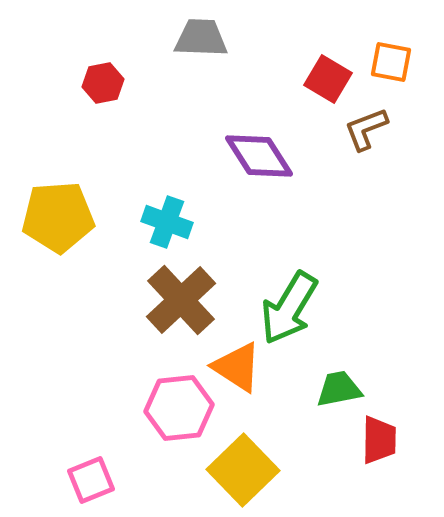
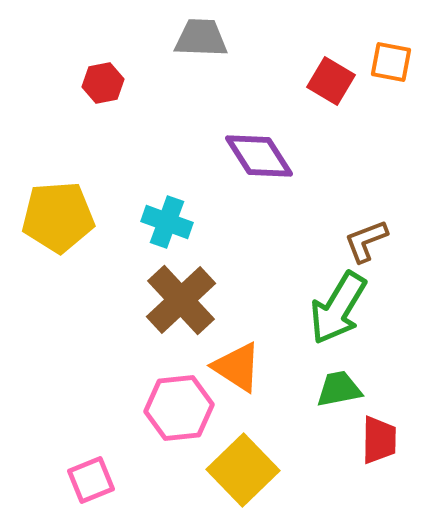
red square: moved 3 px right, 2 px down
brown L-shape: moved 112 px down
green arrow: moved 49 px right
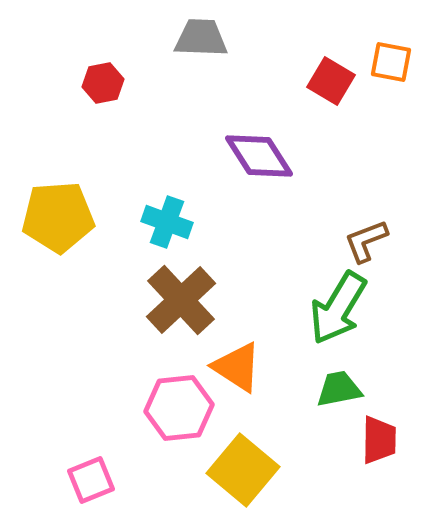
yellow square: rotated 6 degrees counterclockwise
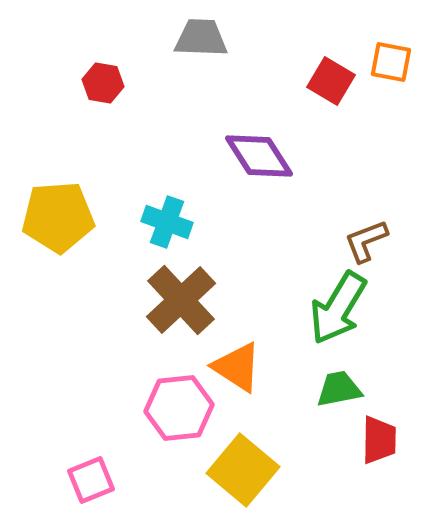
red hexagon: rotated 21 degrees clockwise
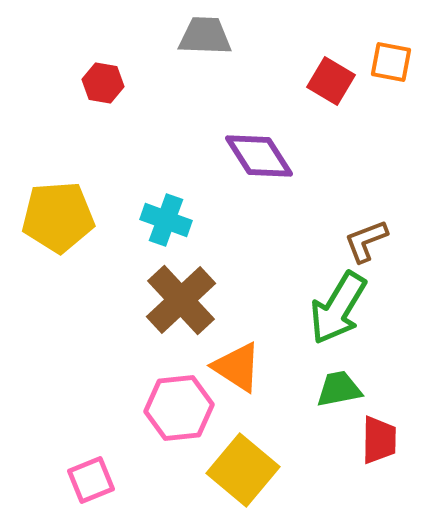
gray trapezoid: moved 4 px right, 2 px up
cyan cross: moved 1 px left, 2 px up
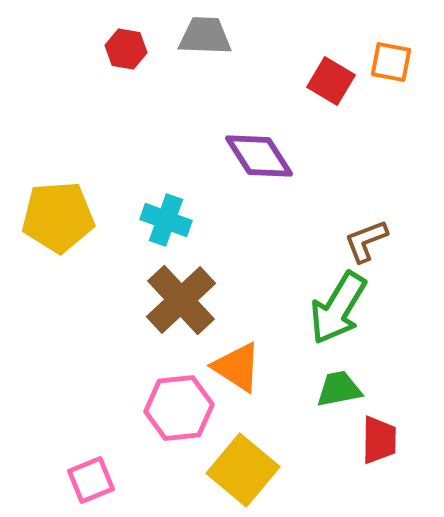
red hexagon: moved 23 px right, 34 px up
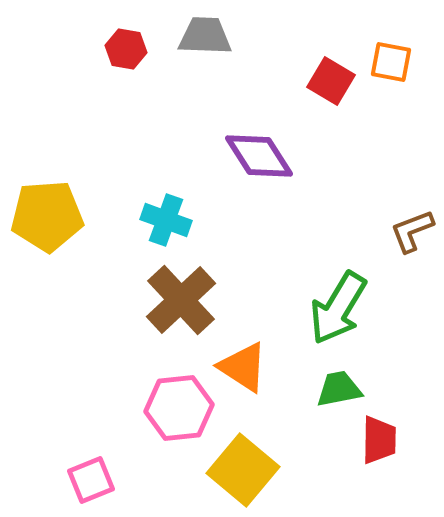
yellow pentagon: moved 11 px left, 1 px up
brown L-shape: moved 46 px right, 10 px up
orange triangle: moved 6 px right
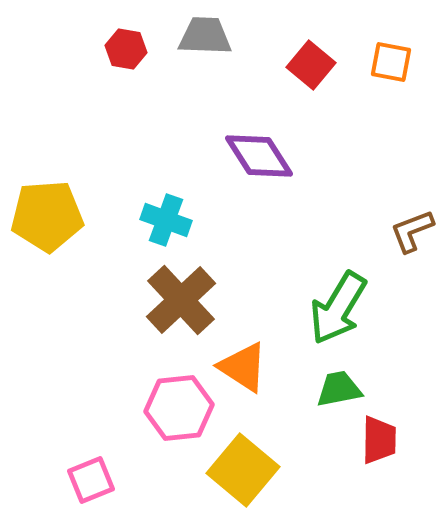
red square: moved 20 px left, 16 px up; rotated 9 degrees clockwise
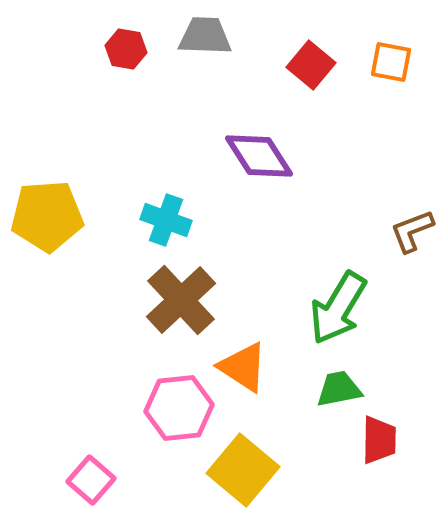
pink square: rotated 27 degrees counterclockwise
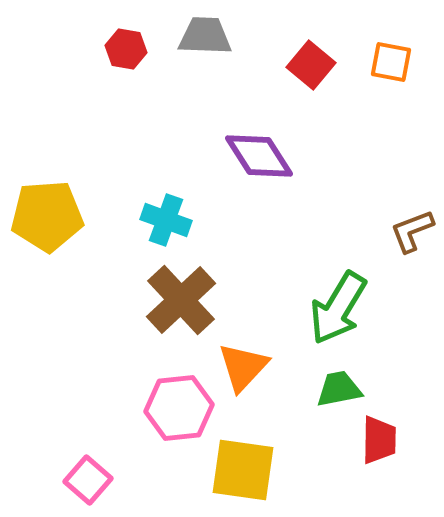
orange triangle: rotated 40 degrees clockwise
yellow square: rotated 32 degrees counterclockwise
pink square: moved 3 px left
